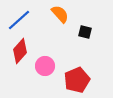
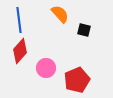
blue line: rotated 55 degrees counterclockwise
black square: moved 1 px left, 2 px up
pink circle: moved 1 px right, 2 px down
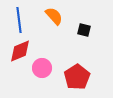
orange semicircle: moved 6 px left, 2 px down
red diamond: rotated 25 degrees clockwise
pink circle: moved 4 px left
red pentagon: moved 3 px up; rotated 10 degrees counterclockwise
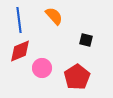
black square: moved 2 px right, 10 px down
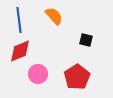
pink circle: moved 4 px left, 6 px down
